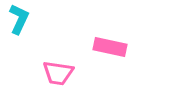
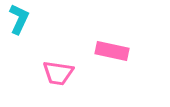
pink rectangle: moved 2 px right, 4 px down
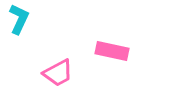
pink trapezoid: rotated 36 degrees counterclockwise
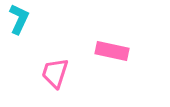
pink trapezoid: moved 3 px left; rotated 136 degrees clockwise
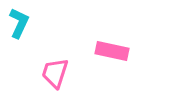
cyan L-shape: moved 4 px down
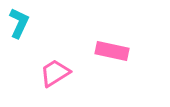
pink trapezoid: rotated 40 degrees clockwise
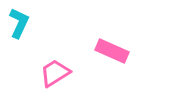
pink rectangle: rotated 12 degrees clockwise
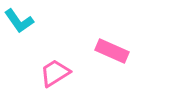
cyan L-shape: moved 2 px up; rotated 120 degrees clockwise
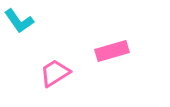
pink rectangle: rotated 40 degrees counterclockwise
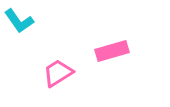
pink trapezoid: moved 3 px right
